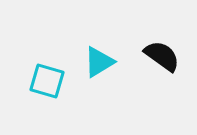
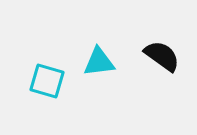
cyan triangle: rotated 24 degrees clockwise
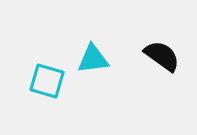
cyan triangle: moved 6 px left, 3 px up
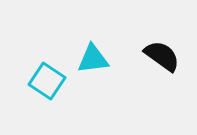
cyan square: rotated 18 degrees clockwise
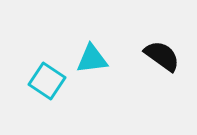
cyan triangle: moved 1 px left
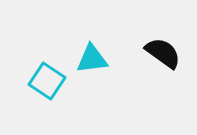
black semicircle: moved 1 px right, 3 px up
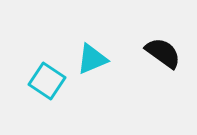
cyan triangle: rotated 16 degrees counterclockwise
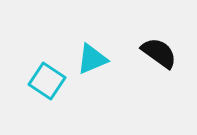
black semicircle: moved 4 px left
